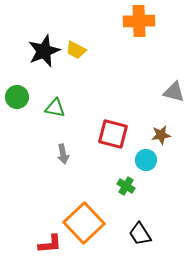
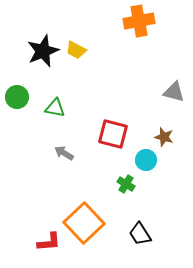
orange cross: rotated 8 degrees counterclockwise
black star: moved 1 px left
brown star: moved 3 px right, 2 px down; rotated 24 degrees clockwise
gray arrow: moved 1 px right, 1 px up; rotated 132 degrees clockwise
green cross: moved 2 px up
red L-shape: moved 1 px left, 2 px up
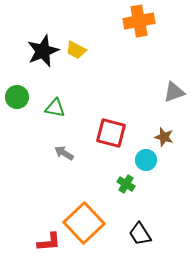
gray triangle: rotated 35 degrees counterclockwise
red square: moved 2 px left, 1 px up
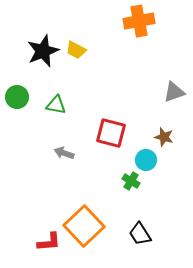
green triangle: moved 1 px right, 3 px up
gray arrow: rotated 12 degrees counterclockwise
green cross: moved 5 px right, 3 px up
orange square: moved 3 px down
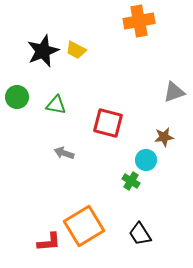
red square: moved 3 px left, 10 px up
brown star: rotated 24 degrees counterclockwise
orange square: rotated 12 degrees clockwise
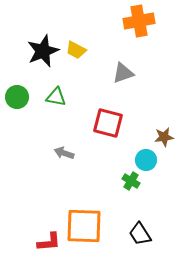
gray triangle: moved 51 px left, 19 px up
green triangle: moved 8 px up
orange square: rotated 33 degrees clockwise
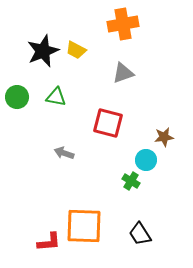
orange cross: moved 16 px left, 3 px down
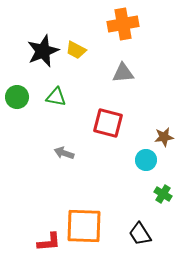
gray triangle: rotated 15 degrees clockwise
green cross: moved 32 px right, 13 px down
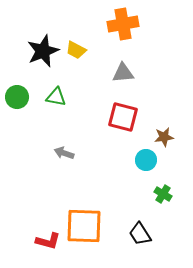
red square: moved 15 px right, 6 px up
red L-shape: moved 1 px left, 1 px up; rotated 20 degrees clockwise
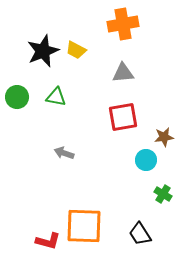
red square: rotated 24 degrees counterclockwise
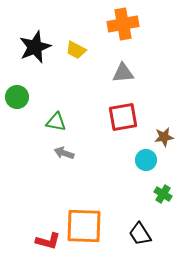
black star: moved 8 px left, 4 px up
green triangle: moved 25 px down
